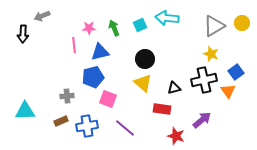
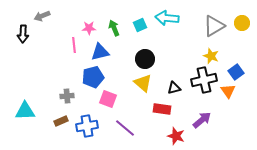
yellow star: moved 2 px down
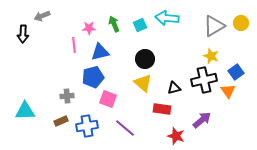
yellow circle: moved 1 px left
green arrow: moved 4 px up
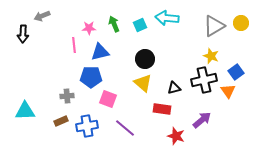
blue pentagon: moved 2 px left; rotated 15 degrees clockwise
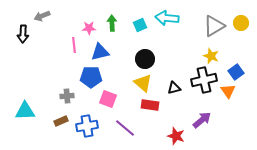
green arrow: moved 2 px left, 1 px up; rotated 21 degrees clockwise
red rectangle: moved 12 px left, 4 px up
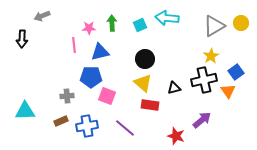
black arrow: moved 1 px left, 5 px down
yellow star: rotated 21 degrees clockwise
pink square: moved 1 px left, 3 px up
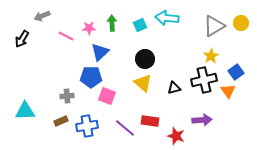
black arrow: rotated 30 degrees clockwise
pink line: moved 8 px left, 9 px up; rotated 56 degrees counterclockwise
blue triangle: rotated 30 degrees counterclockwise
red rectangle: moved 16 px down
purple arrow: rotated 36 degrees clockwise
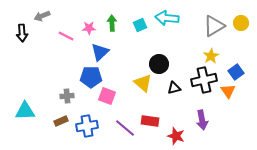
black arrow: moved 6 px up; rotated 36 degrees counterclockwise
black circle: moved 14 px right, 5 px down
purple arrow: rotated 84 degrees clockwise
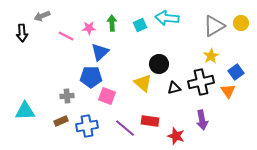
black cross: moved 3 px left, 2 px down
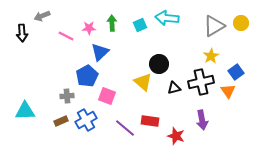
blue pentagon: moved 4 px left, 1 px up; rotated 30 degrees counterclockwise
yellow triangle: moved 1 px up
blue cross: moved 1 px left, 6 px up; rotated 20 degrees counterclockwise
